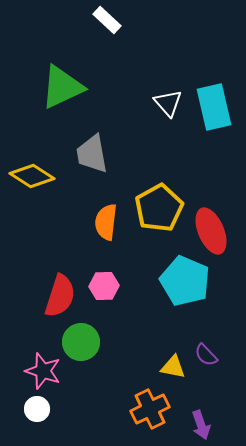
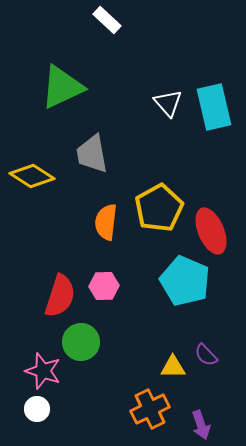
yellow triangle: rotated 12 degrees counterclockwise
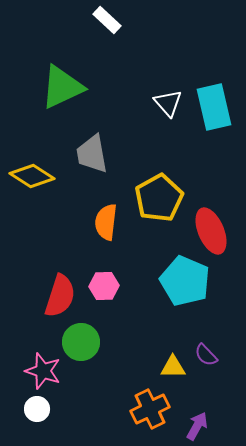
yellow pentagon: moved 10 px up
purple arrow: moved 4 px left, 1 px down; rotated 132 degrees counterclockwise
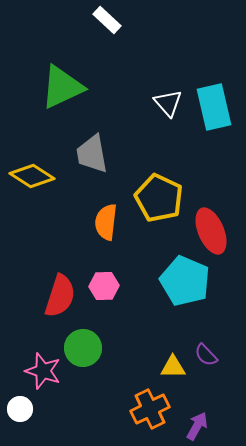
yellow pentagon: rotated 18 degrees counterclockwise
green circle: moved 2 px right, 6 px down
white circle: moved 17 px left
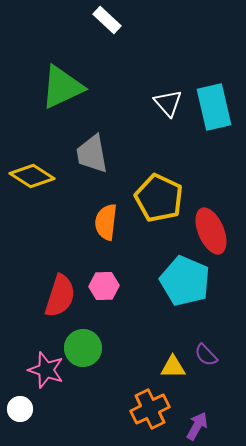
pink star: moved 3 px right, 1 px up
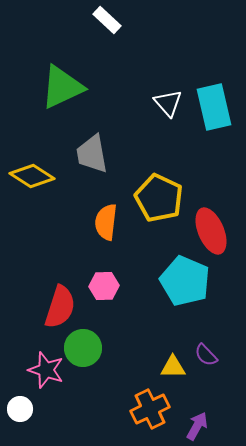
red semicircle: moved 11 px down
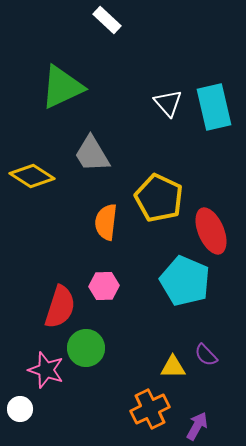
gray trapezoid: rotated 21 degrees counterclockwise
green circle: moved 3 px right
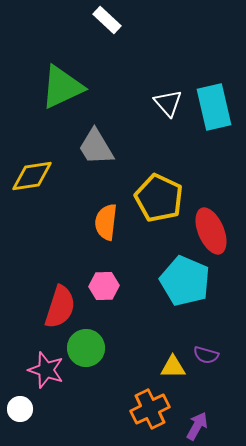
gray trapezoid: moved 4 px right, 7 px up
yellow diamond: rotated 42 degrees counterclockwise
purple semicircle: rotated 30 degrees counterclockwise
